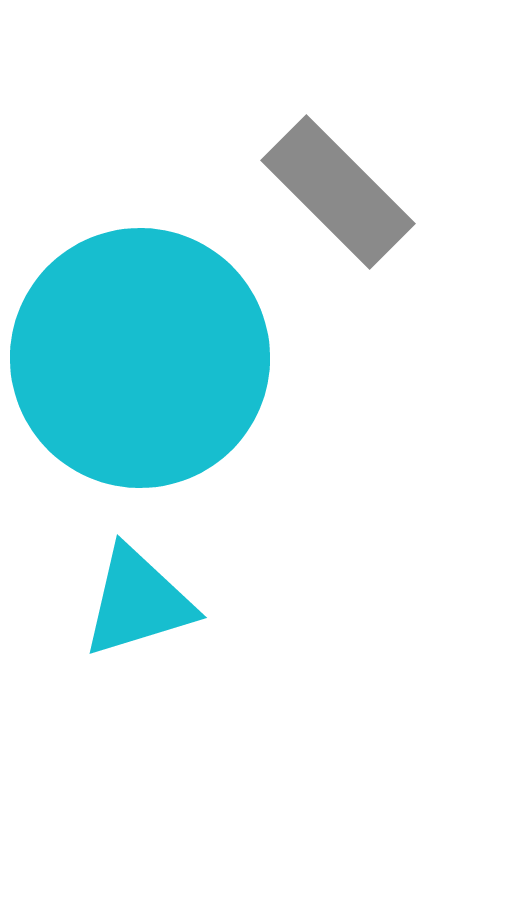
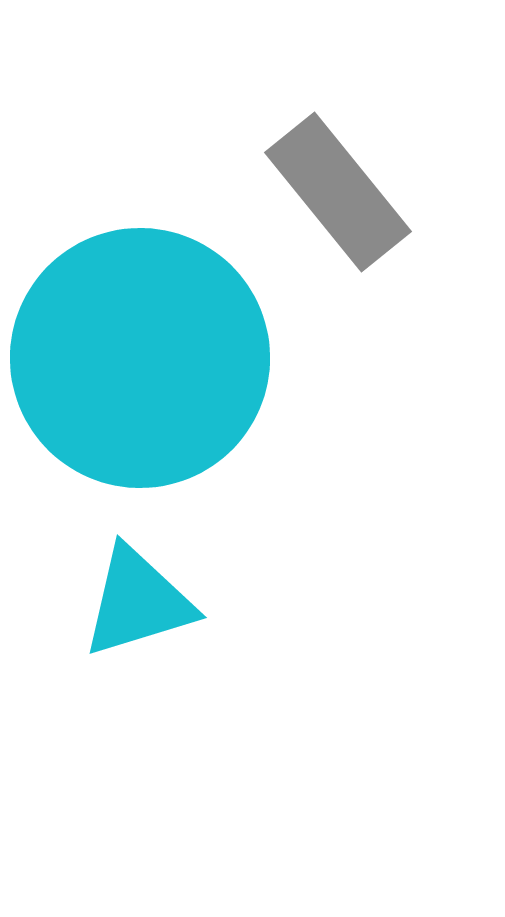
gray rectangle: rotated 6 degrees clockwise
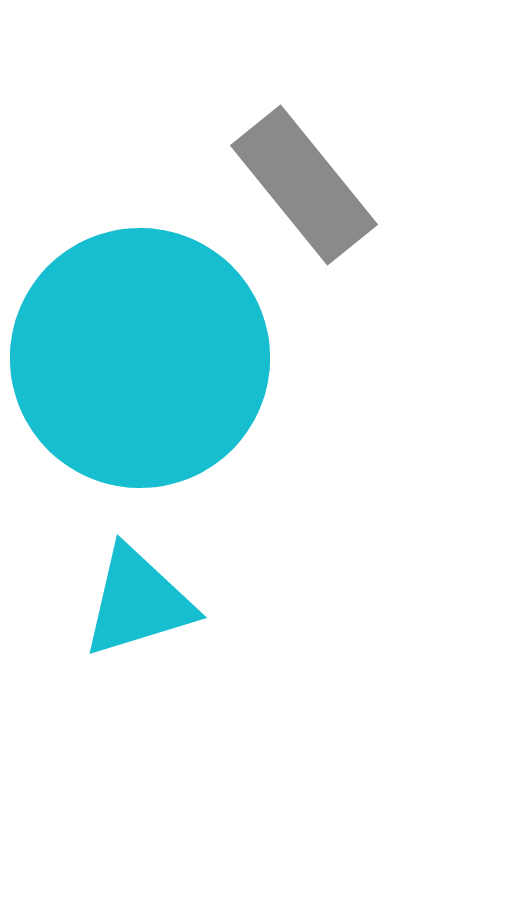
gray rectangle: moved 34 px left, 7 px up
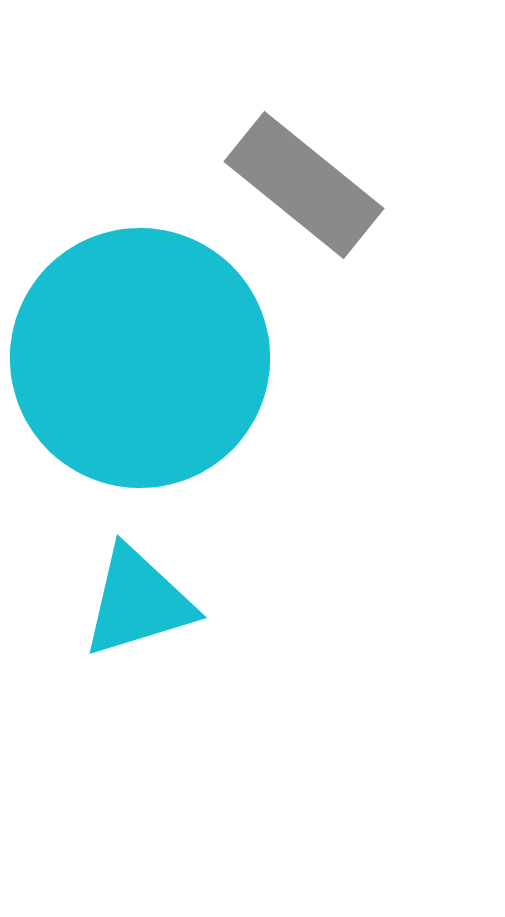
gray rectangle: rotated 12 degrees counterclockwise
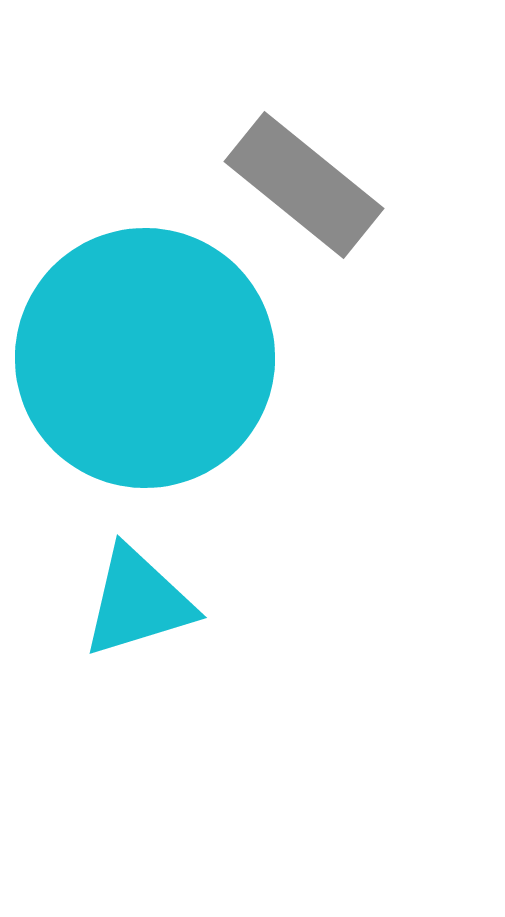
cyan circle: moved 5 px right
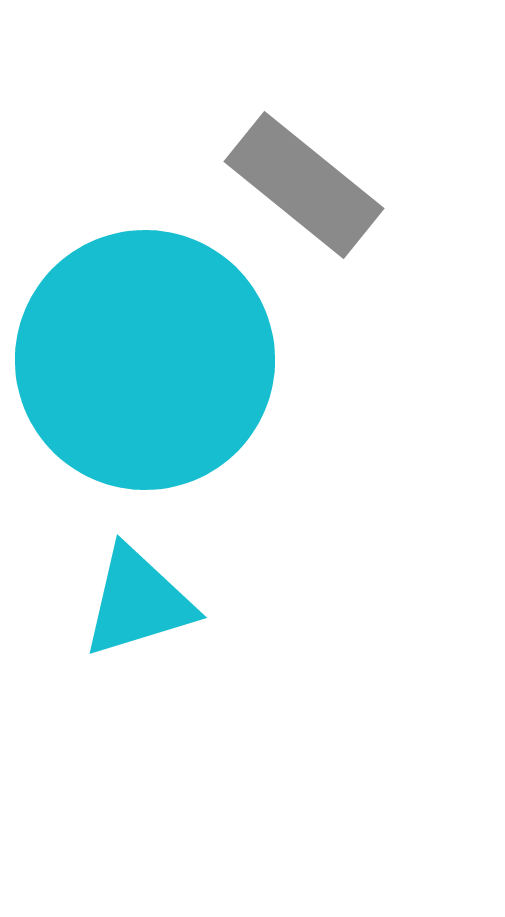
cyan circle: moved 2 px down
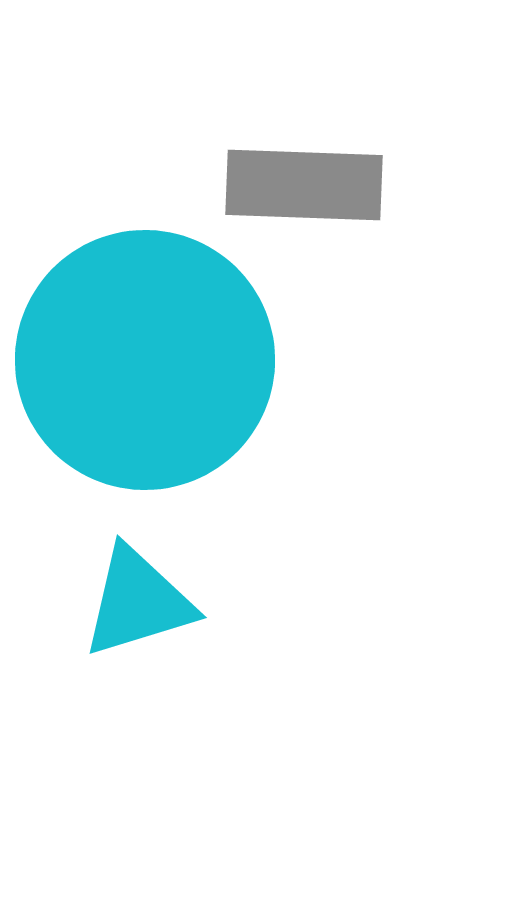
gray rectangle: rotated 37 degrees counterclockwise
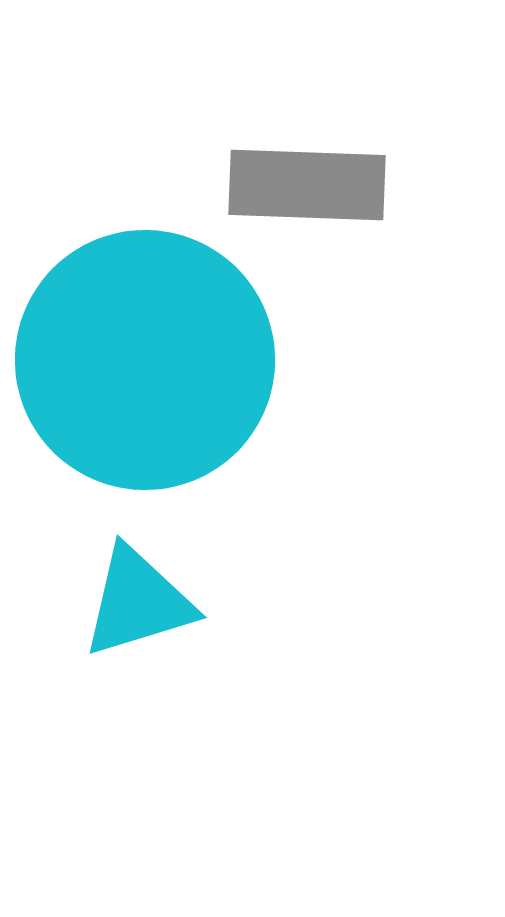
gray rectangle: moved 3 px right
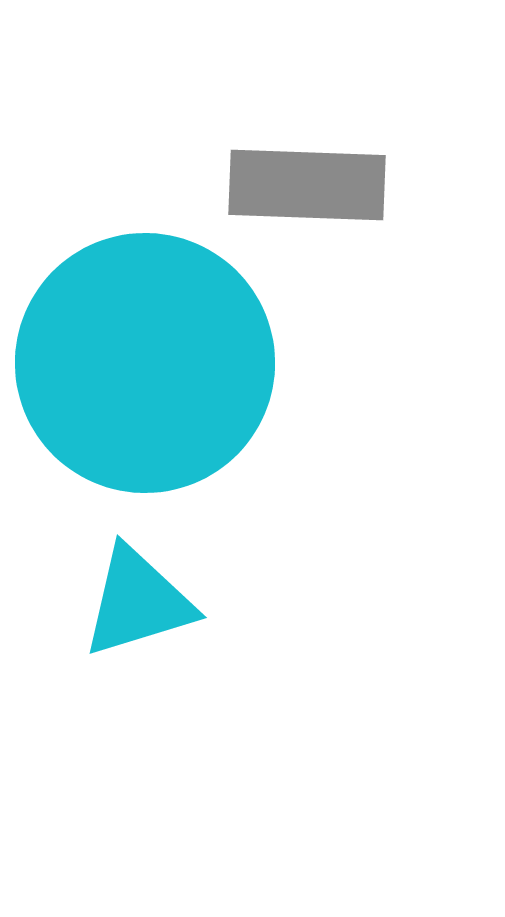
cyan circle: moved 3 px down
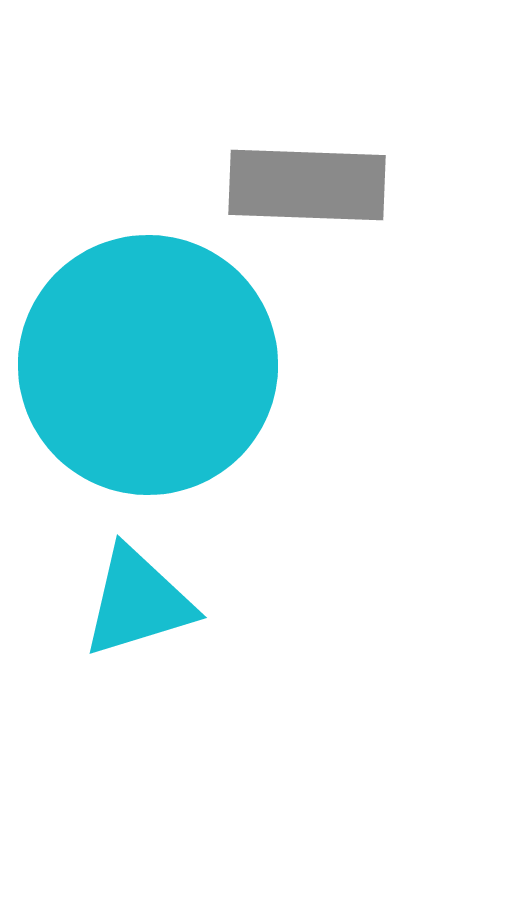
cyan circle: moved 3 px right, 2 px down
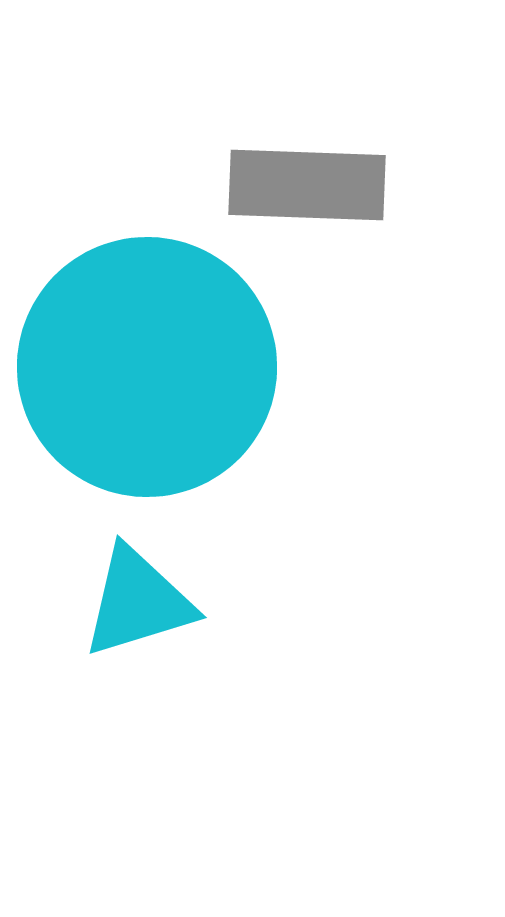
cyan circle: moved 1 px left, 2 px down
